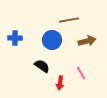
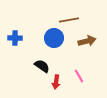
blue circle: moved 2 px right, 2 px up
pink line: moved 2 px left, 3 px down
red arrow: moved 4 px left, 1 px up
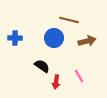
brown line: rotated 24 degrees clockwise
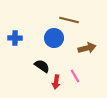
brown arrow: moved 7 px down
pink line: moved 4 px left
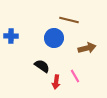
blue cross: moved 4 px left, 2 px up
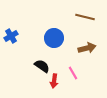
brown line: moved 16 px right, 3 px up
blue cross: rotated 32 degrees counterclockwise
pink line: moved 2 px left, 3 px up
red arrow: moved 2 px left, 1 px up
